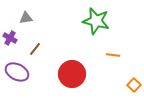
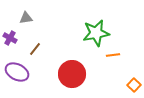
green star: moved 12 px down; rotated 24 degrees counterclockwise
orange line: rotated 16 degrees counterclockwise
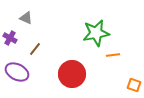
gray triangle: rotated 32 degrees clockwise
orange square: rotated 24 degrees counterclockwise
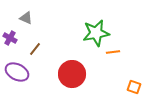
orange line: moved 3 px up
orange square: moved 2 px down
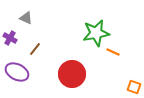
orange line: rotated 32 degrees clockwise
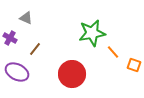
green star: moved 4 px left
orange line: rotated 24 degrees clockwise
orange square: moved 22 px up
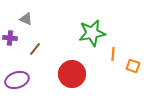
gray triangle: moved 1 px down
purple cross: rotated 24 degrees counterclockwise
orange line: moved 2 px down; rotated 48 degrees clockwise
orange square: moved 1 px left, 1 px down
purple ellipse: moved 8 px down; rotated 45 degrees counterclockwise
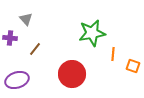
gray triangle: rotated 24 degrees clockwise
